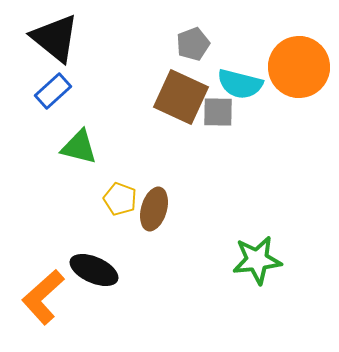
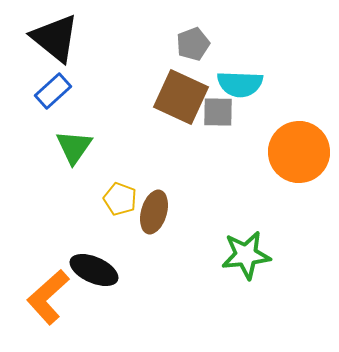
orange circle: moved 85 px down
cyan semicircle: rotated 12 degrees counterclockwise
green triangle: moved 5 px left; rotated 51 degrees clockwise
brown ellipse: moved 3 px down
green star: moved 11 px left, 5 px up
orange L-shape: moved 5 px right
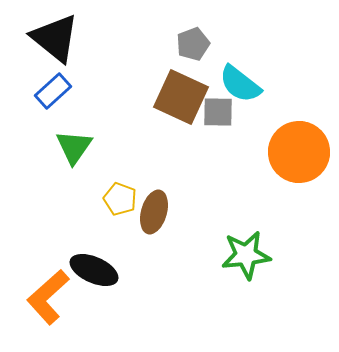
cyan semicircle: rotated 36 degrees clockwise
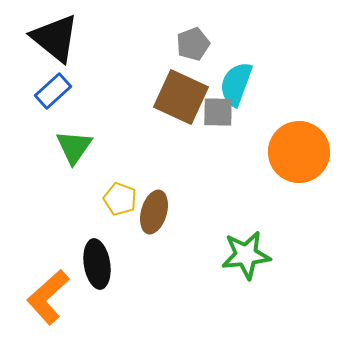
cyan semicircle: moved 4 px left; rotated 72 degrees clockwise
black ellipse: moved 3 px right, 6 px up; rotated 57 degrees clockwise
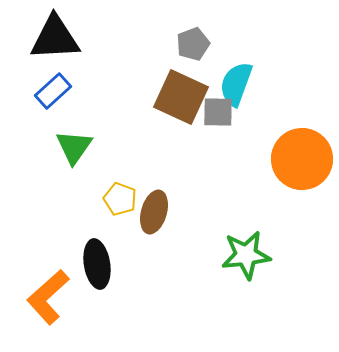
black triangle: rotated 42 degrees counterclockwise
orange circle: moved 3 px right, 7 px down
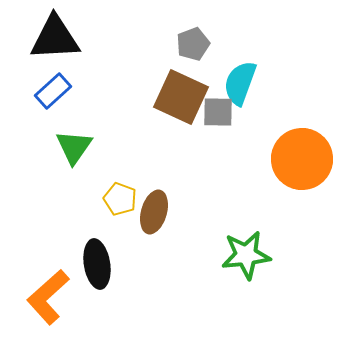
cyan semicircle: moved 4 px right, 1 px up
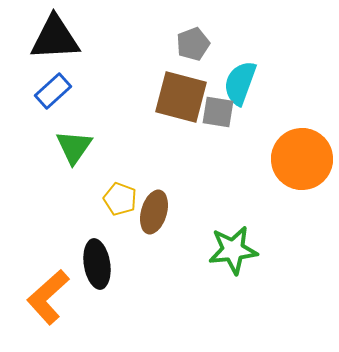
brown square: rotated 10 degrees counterclockwise
gray square: rotated 8 degrees clockwise
green star: moved 13 px left, 5 px up
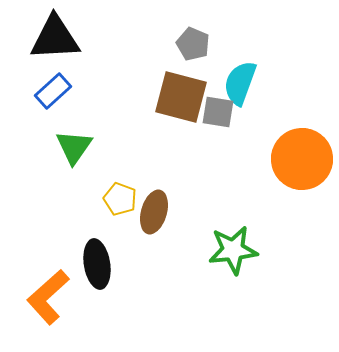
gray pentagon: rotated 28 degrees counterclockwise
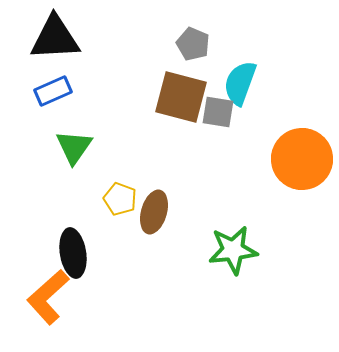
blue rectangle: rotated 18 degrees clockwise
black ellipse: moved 24 px left, 11 px up
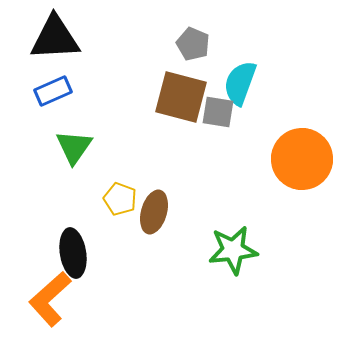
orange L-shape: moved 2 px right, 2 px down
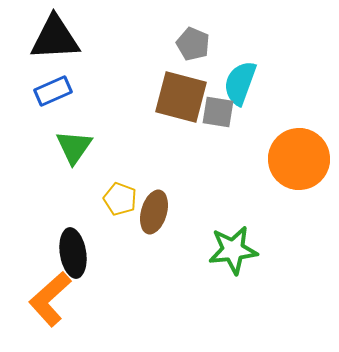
orange circle: moved 3 px left
